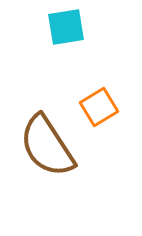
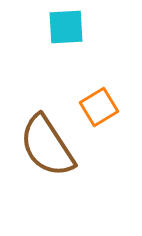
cyan square: rotated 6 degrees clockwise
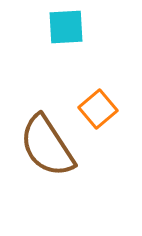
orange square: moved 1 px left, 2 px down; rotated 9 degrees counterclockwise
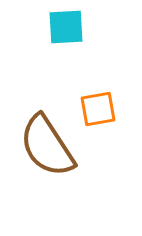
orange square: rotated 30 degrees clockwise
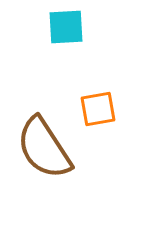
brown semicircle: moved 3 px left, 2 px down
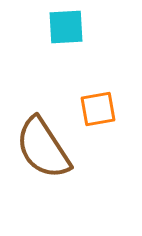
brown semicircle: moved 1 px left
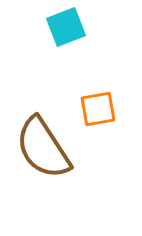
cyan square: rotated 18 degrees counterclockwise
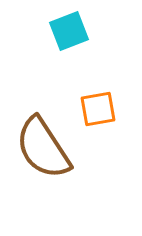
cyan square: moved 3 px right, 4 px down
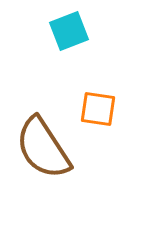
orange square: rotated 18 degrees clockwise
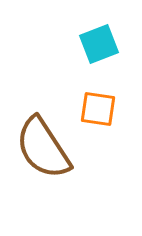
cyan square: moved 30 px right, 13 px down
